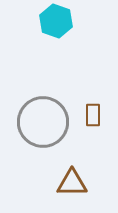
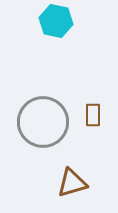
cyan hexagon: rotated 8 degrees counterclockwise
brown triangle: rotated 16 degrees counterclockwise
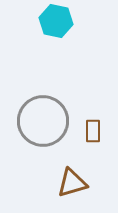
brown rectangle: moved 16 px down
gray circle: moved 1 px up
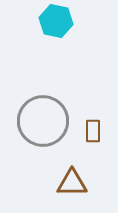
brown triangle: rotated 16 degrees clockwise
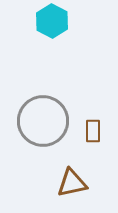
cyan hexagon: moved 4 px left; rotated 16 degrees clockwise
brown triangle: rotated 12 degrees counterclockwise
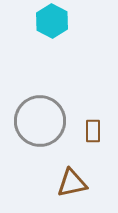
gray circle: moved 3 px left
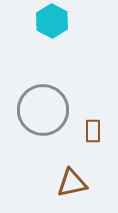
gray circle: moved 3 px right, 11 px up
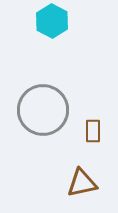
brown triangle: moved 10 px right
